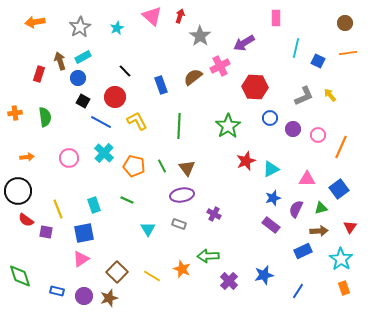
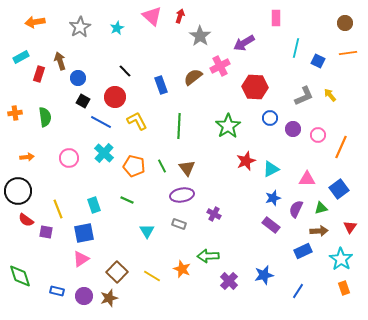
cyan rectangle at (83, 57): moved 62 px left
cyan triangle at (148, 229): moved 1 px left, 2 px down
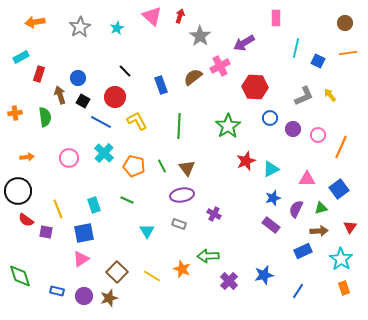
brown arrow at (60, 61): moved 34 px down
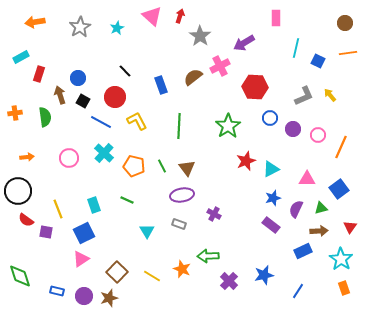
blue square at (84, 233): rotated 15 degrees counterclockwise
